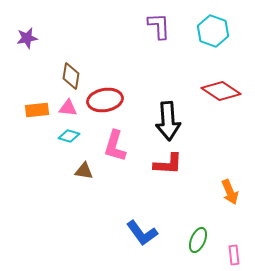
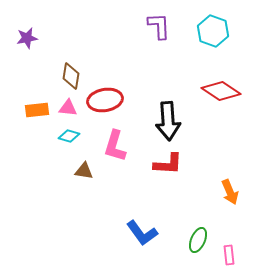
pink rectangle: moved 5 px left
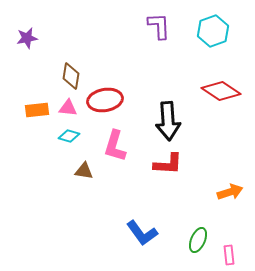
cyan hexagon: rotated 20 degrees clockwise
orange arrow: rotated 85 degrees counterclockwise
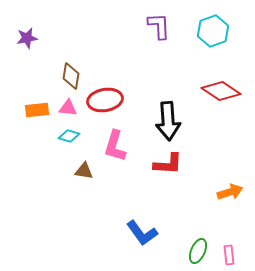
green ellipse: moved 11 px down
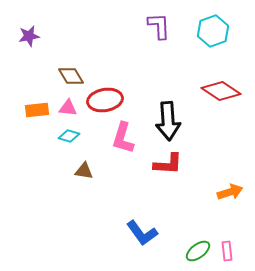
purple star: moved 2 px right, 2 px up
brown diamond: rotated 40 degrees counterclockwise
pink L-shape: moved 8 px right, 8 px up
green ellipse: rotated 30 degrees clockwise
pink rectangle: moved 2 px left, 4 px up
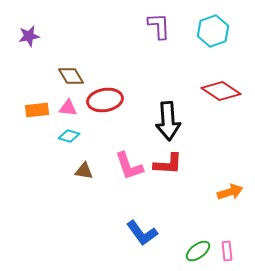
pink L-shape: moved 6 px right, 28 px down; rotated 36 degrees counterclockwise
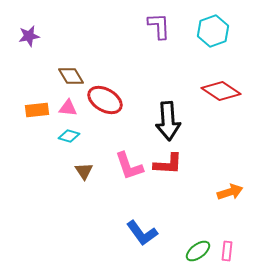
red ellipse: rotated 40 degrees clockwise
brown triangle: rotated 48 degrees clockwise
pink rectangle: rotated 12 degrees clockwise
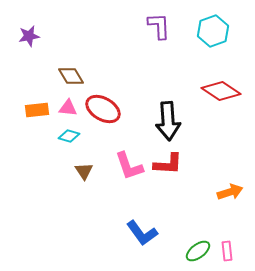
red ellipse: moved 2 px left, 9 px down
pink rectangle: rotated 12 degrees counterclockwise
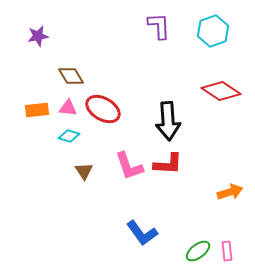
purple star: moved 9 px right
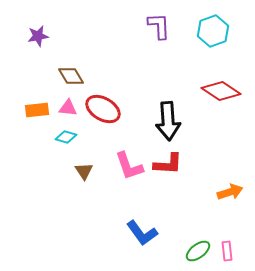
cyan diamond: moved 3 px left, 1 px down
